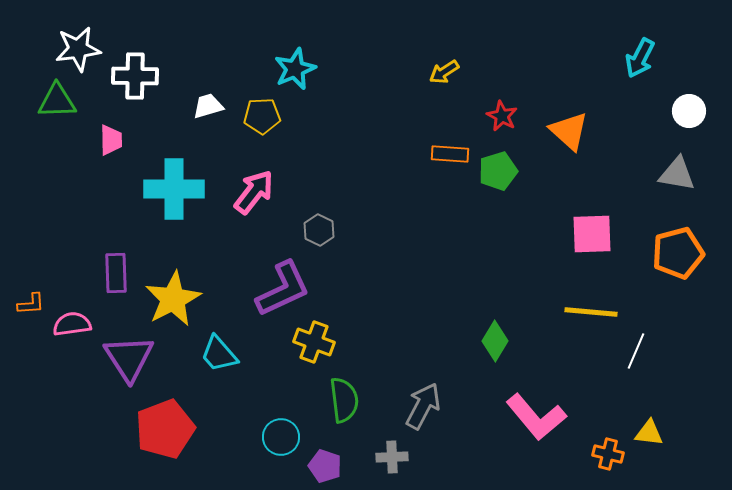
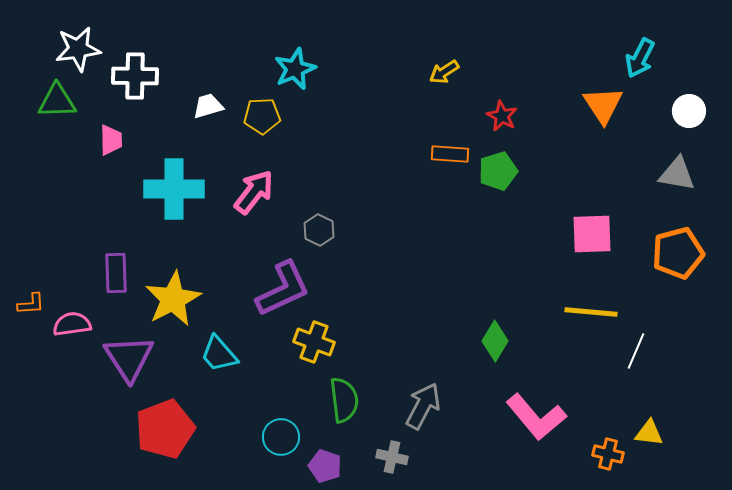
orange triangle: moved 34 px right, 26 px up; rotated 15 degrees clockwise
gray cross: rotated 16 degrees clockwise
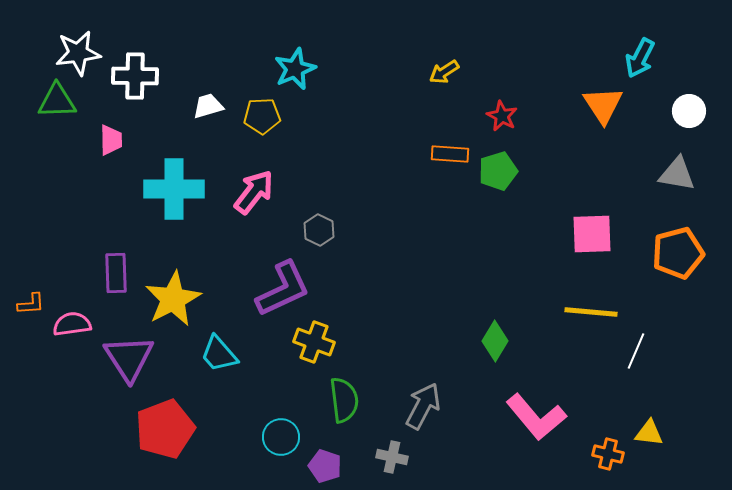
white star: moved 4 px down
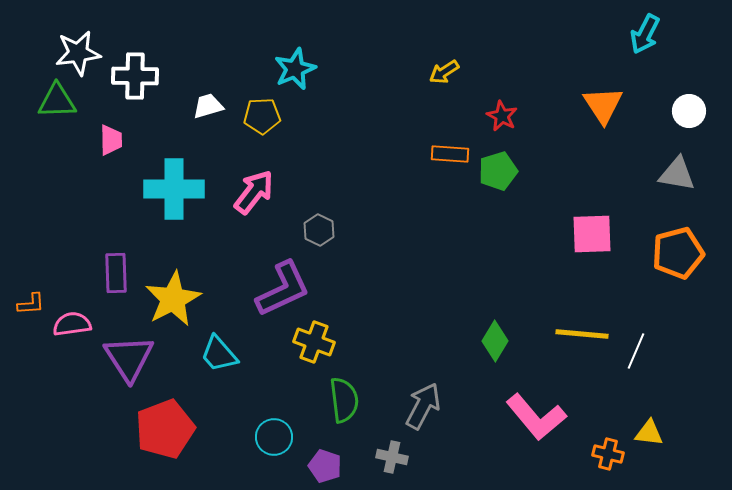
cyan arrow: moved 5 px right, 24 px up
yellow line: moved 9 px left, 22 px down
cyan circle: moved 7 px left
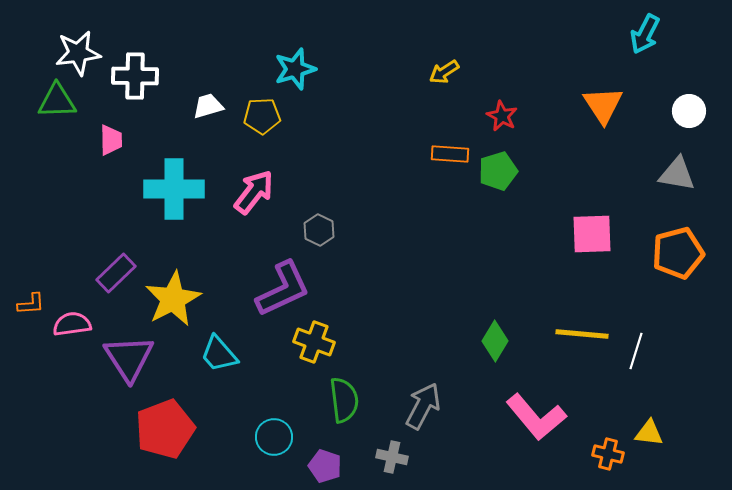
cyan star: rotated 6 degrees clockwise
purple rectangle: rotated 48 degrees clockwise
white line: rotated 6 degrees counterclockwise
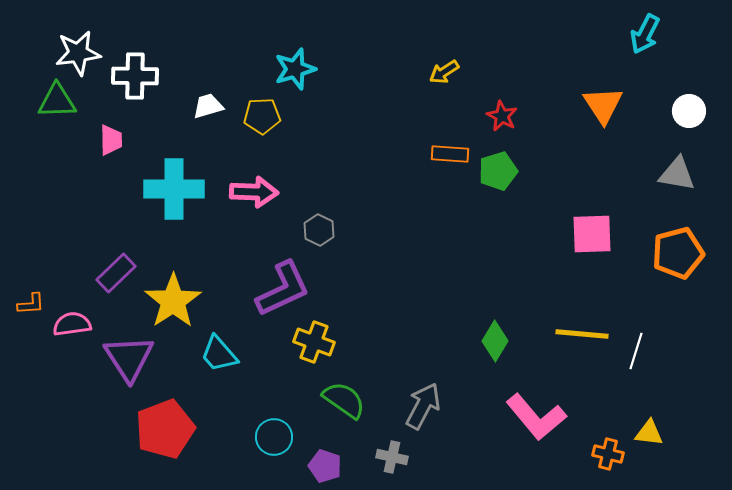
pink arrow: rotated 54 degrees clockwise
yellow star: moved 2 px down; rotated 6 degrees counterclockwise
green semicircle: rotated 48 degrees counterclockwise
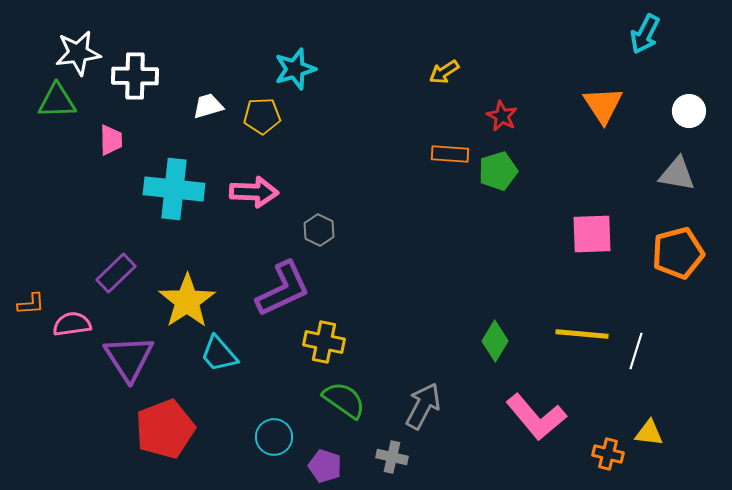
cyan cross: rotated 6 degrees clockwise
yellow star: moved 14 px right
yellow cross: moved 10 px right; rotated 9 degrees counterclockwise
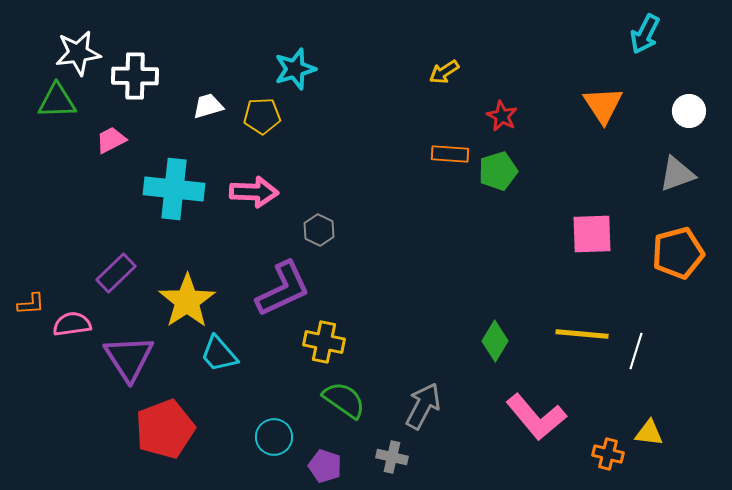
pink trapezoid: rotated 116 degrees counterclockwise
gray triangle: rotated 30 degrees counterclockwise
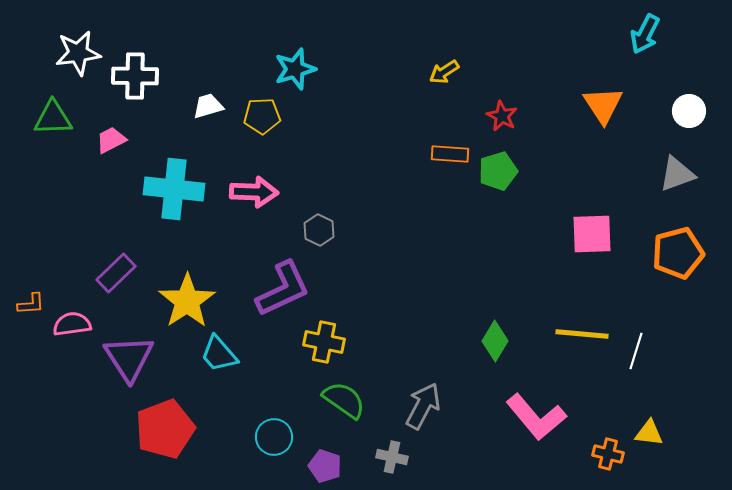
green triangle: moved 4 px left, 17 px down
